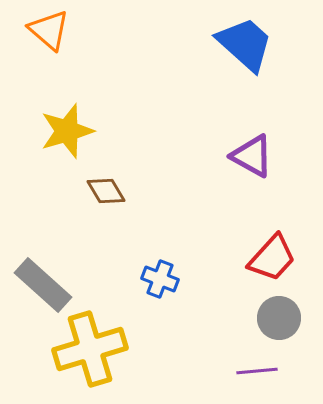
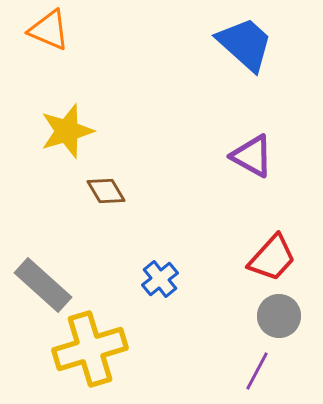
orange triangle: rotated 18 degrees counterclockwise
blue cross: rotated 30 degrees clockwise
gray circle: moved 2 px up
purple line: rotated 57 degrees counterclockwise
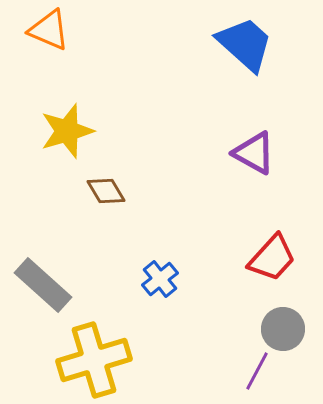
purple triangle: moved 2 px right, 3 px up
gray circle: moved 4 px right, 13 px down
yellow cross: moved 4 px right, 11 px down
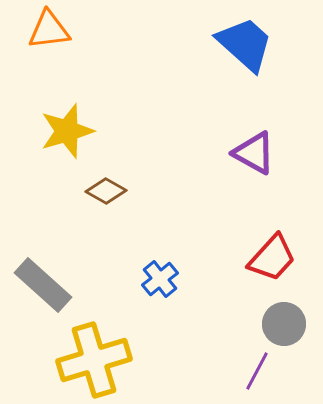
orange triangle: rotated 30 degrees counterclockwise
brown diamond: rotated 30 degrees counterclockwise
gray circle: moved 1 px right, 5 px up
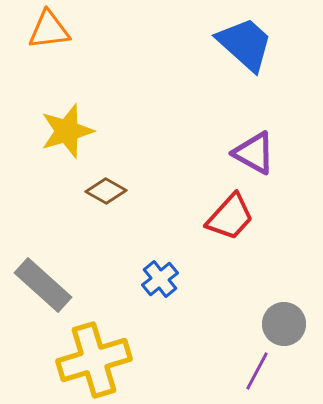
red trapezoid: moved 42 px left, 41 px up
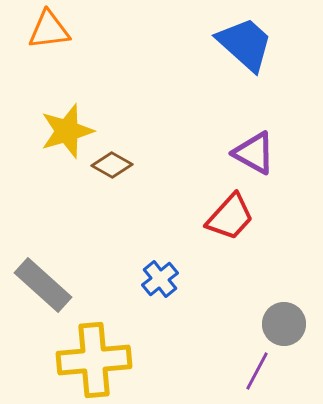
brown diamond: moved 6 px right, 26 px up
yellow cross: rotated 12 degrees clockwise
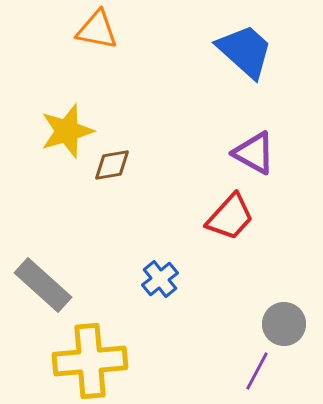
orange triangle: moved 48 px right; rotated 18 degrees clockwise
blue trapezoid: moved 7 px down
brown diamond: rotated 39 degrees counterclockwise
yellow cross: moved 4 px left, 1 px down
